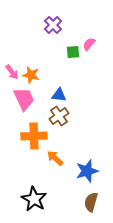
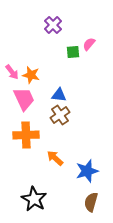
brown cross: moved 1 px right, 1 px up
orange cross: moved 8 px left, 1 px up
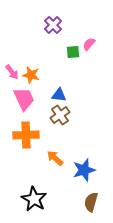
blue star: moved 3 px left, 1 px up
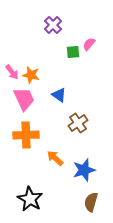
blue triangle: rotated 28 degrees clockwise
brown cross: moved 18 px right, 8 px down
black star: moved 4 px left
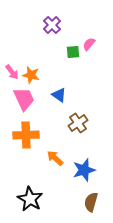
purple cross: moved 1 px left
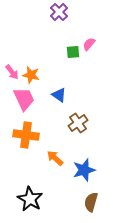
purple cross: moved 7 px right, 13 px up
orange cross: rotated 10 degrees clockwise
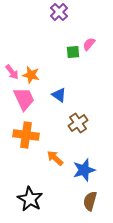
brown semicircle: moved 1 px left, 1 px up
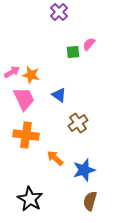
pink arrow: rotated 84 degrees counterclockwise
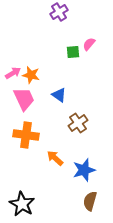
purple cross: rotated 12 degrees clockwise
pink arrow: moved 1 px right, 1 px down
black star: moved 8 px left, 5 px down
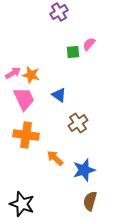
black star: rotated 10 degrees counterclockwise
